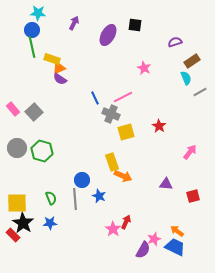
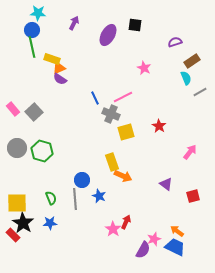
purple triangle at (166, 184): rotated 32 degrees clockwise
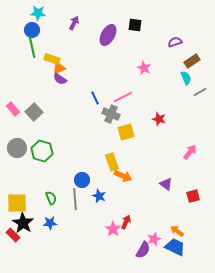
red star at (159, 126): moved 7 px up; rotated 16 degrees counterclockwise
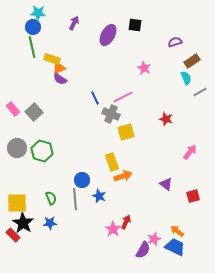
blue circle at (32, 30): moved 1 px right, 3 px up
red star at (159, 119): moved 7 px right
orange arrow at (123, 176): rotated 42 degrees counterclockwise
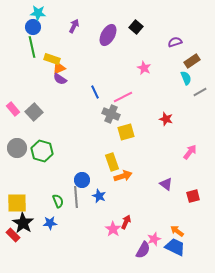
purple arrow at (74, 23): moved 3 px down
black square at (135, 25): moved 1 px right, 2 px down; rotated 32 degrees clockwise
blue line at (95, 98): moved 6 px up
green semicircle at (51, 198): moved 7 px right, 3 px down
gray line at (75, 199): moved 1 px right, 2 px up
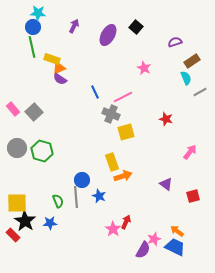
black star at (23, 223): moved 2 px right, 2 px up
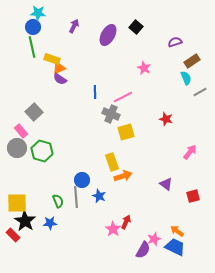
blue line at (95, 92): rotated 24 degrees clockwise
pink rectangle at (13, 109): moved 8 px right, 22 px down
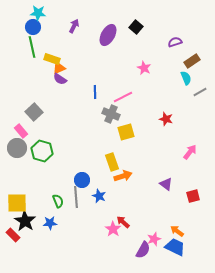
red arrow at (126, 222): moved 3 px left; rotated 72 degrees counterclockwise
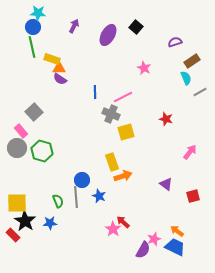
orange triangle at (59, 68): rotated 24 degrees clockwise
